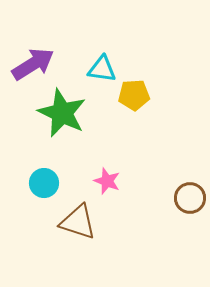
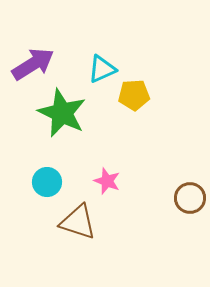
cyan triangle: rotated 32 degrees counterclockwise
cyan circle: moved 3 px right, 1 px up
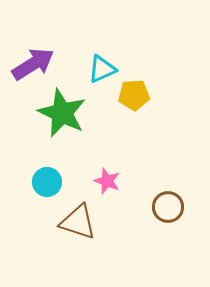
brown circle: moved 22 px left, 9 px down
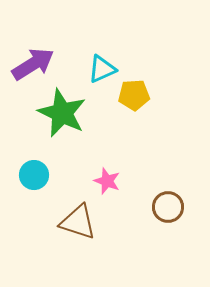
cyan circle: moved 13 px left, 7 px up
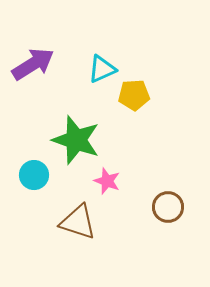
green star: moved 14 px right, 27 px down; rotated 6 degrees counterclockwise
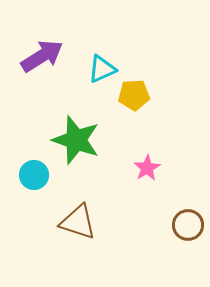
purple arrow: moved 9 px right, 8 px up
pink star: moved 40 px right, 13 px up; rotated 20 degrees clockwise
brown circle: moved 20 px right, 18 px down
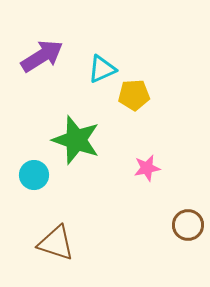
pink star: rotated 20 degrees clockwise
brown triangle: moved 22 px left, 21 px down
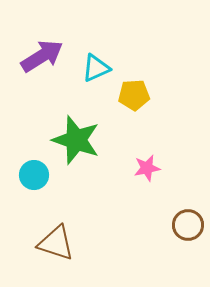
cyan triangle: moved 6 px left, 1 px up
